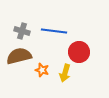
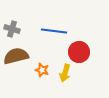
gray cross: moved 10 px left, 2 px up
brown semicircle: moved 3 px left
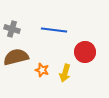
blue line: moved 1 px up
red circle: moved 6 px right
brown semicircle: moved 1 px down
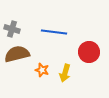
blue line: moved 2 px down
red circle: moved 4 px right
brown semicircle: moved 1 px right, 3 px up
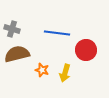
blue line: moved 3 px right, 1 px down
red circle: moved 3 px left, 2 px up
